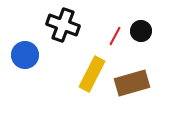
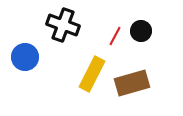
blue circle: moved 2 px down
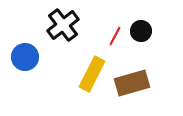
black cross: rotated 32 degrees clockwise
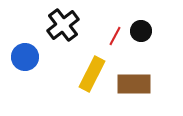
brown rectangle: moved 2 px right, 1 px down; rotated 16 degrees clockwise
